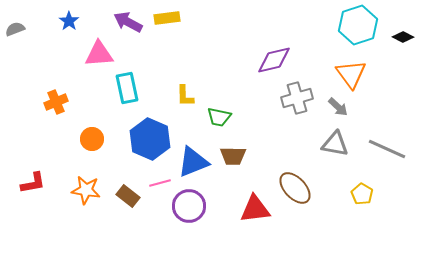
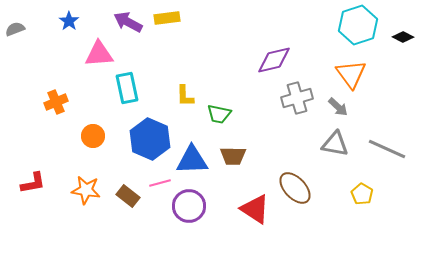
green trapezoid: moved 3 px up
orange circle: moved 1 px right, 3 px up
blue triangle: moved 1 px left, 2 px up; rotated 20 degrees clockwise
red triangle: rotated 40 degrees clockwise
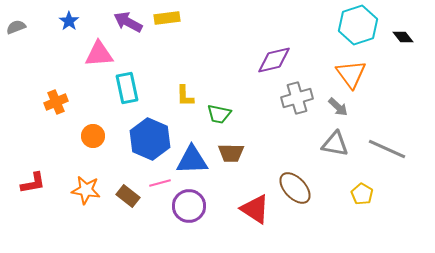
gray semicircle: moved 1 px right, 2 px up
black diamond: rotated 25 degrees clockwise
brown trapezoid: moved 2 px left, 3 px up
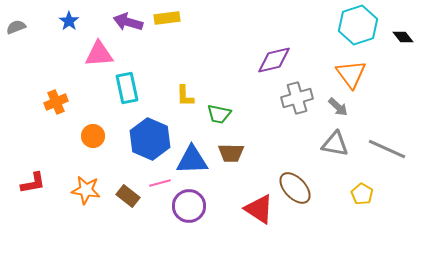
purple arrow: rotated 12 degrees counterclockwise
red triangle: moved 4 px right
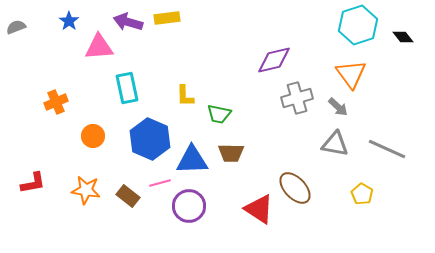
pink triangle: moved 7 px up
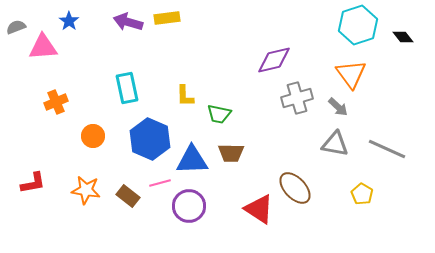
pink triangle: moved 56 px left
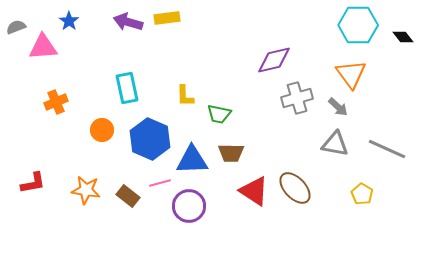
cyan hexagon: rotated 18 degrees clockwise
orange circle: moved 9 px right, 6 px up
red triangle: moved 5 px left, 18 px up
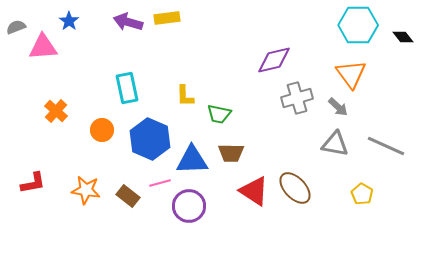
orange cross: moved 9 px down; rotated 25 degrees counterclockwise
gray line: moved 1 px left, 3 px up
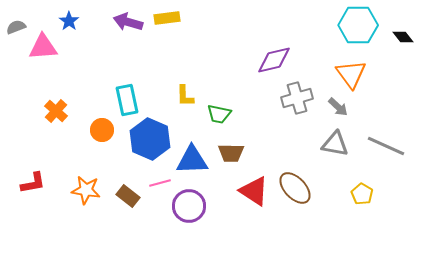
cyan rectangle: moved 12 px down
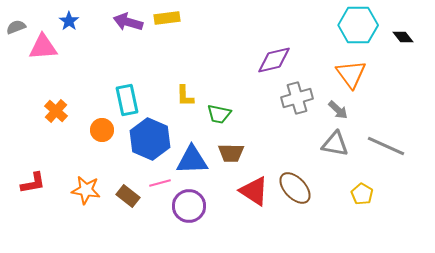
gray arrow: moved 3 px down
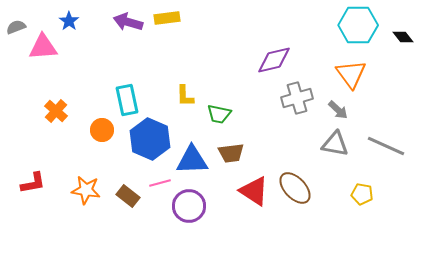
brown trapezoid: rotated 8 degrees counterclockwise
yellow pentagon: rotated 20 degrees counterclockwise
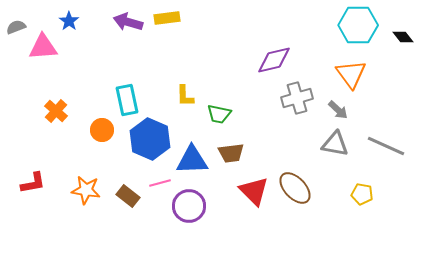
red triangle: rotated 12 degrees clockwise
